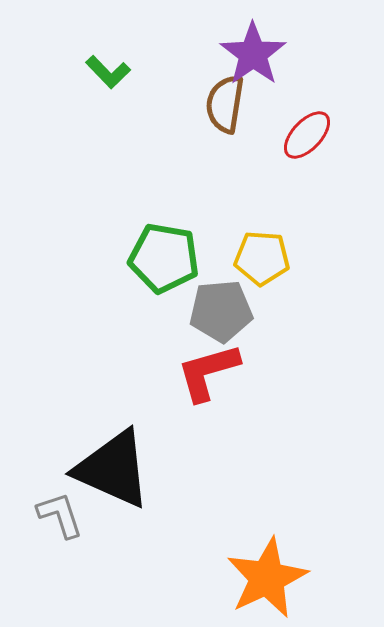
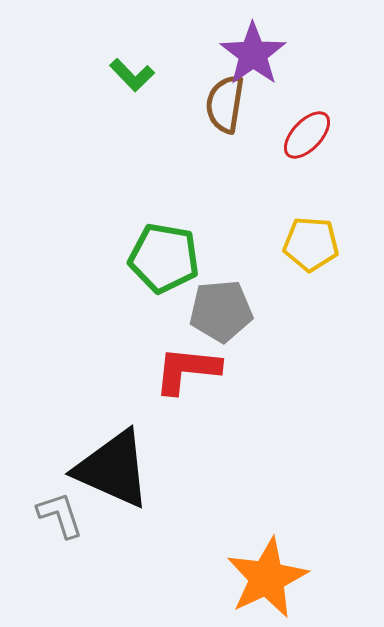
green L-shape: moved 24 px right, 3 px down
yellow pentagon: moved 49 px right, 14 px up
red L-shape: moved 21 px left, 2 px up; rotated 22 degrees clockwise
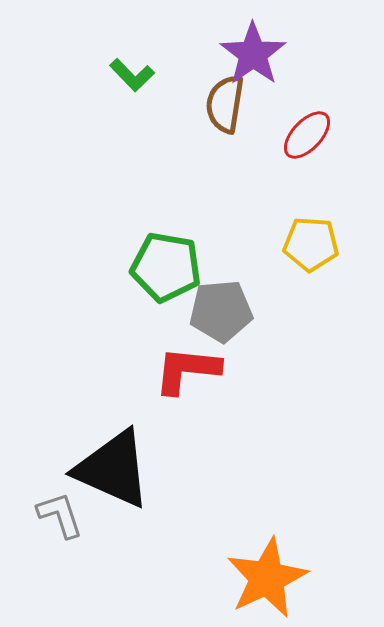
green pentagon: moved 2 px right, 9 px down
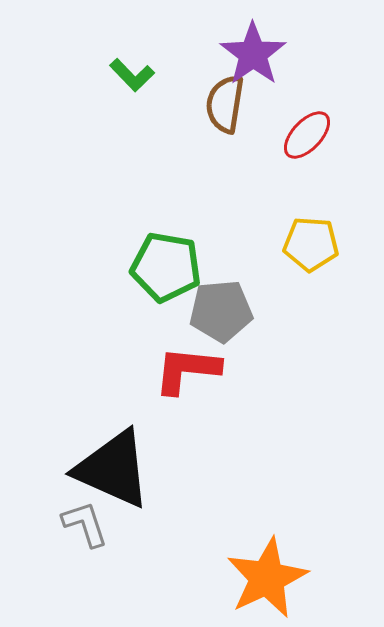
gray L-shape: moved 25 px right, 9 px down
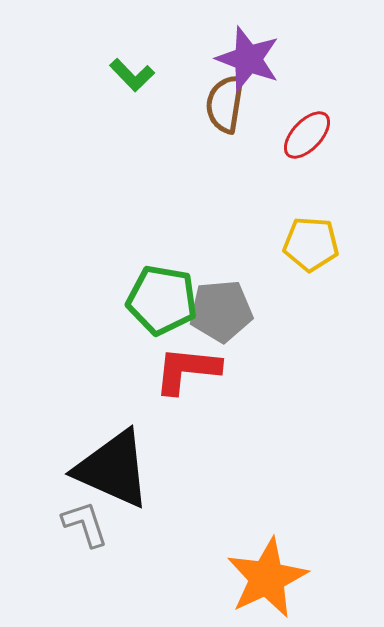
purple star: moved 5 px left, 5 px down; rotated 16 degrees counterclockwise
green pentagon: moved 4 px left, 33 px down
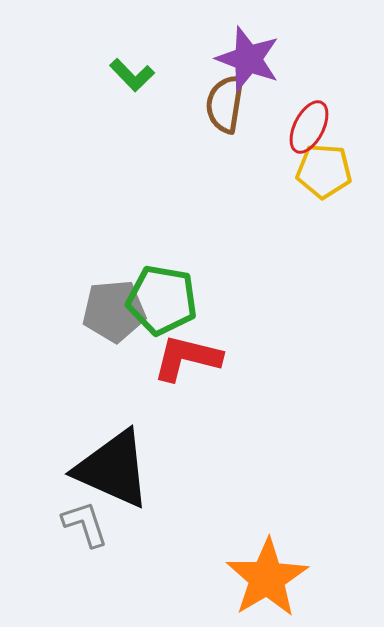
red ellipse: moved 2 px right, 8 px up; rotated 16 degrees counterclockwise
yellow pentagon: moved 13 px right, 73 px up
gray pentagon: moved 107 px left
red L-shape: moved 12 px up; rotated 8 degrees clockwise
orange star: rotated 6 degrees counterclockwise
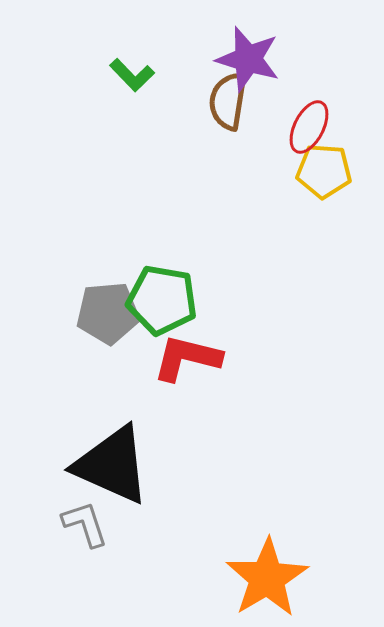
purple star: rotated 4 degrees counterclockwise
brown semicircle: moved 3 px right, 3 px up
gray pentagon: moved 6 px left, 2 px down
black triangle: moved 1 px left, 4 px up
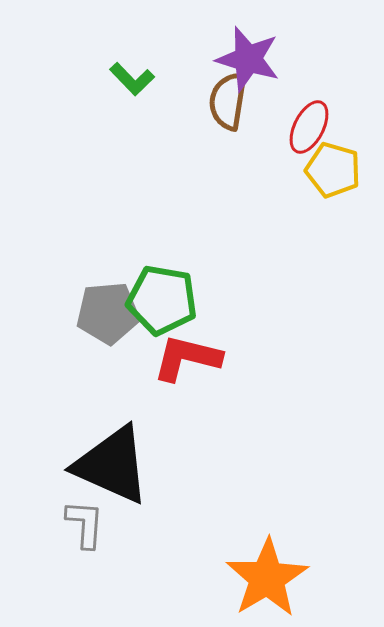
green L-shape: moved 4 px down
yellow pentagon: moved 9 px right, 1 px up; rotated 12 degrees clockwise
gray L-shape: rotated 22 degrees clockwise
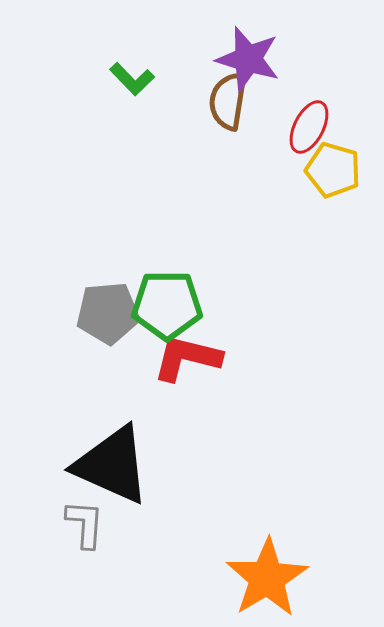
green pentagon: moved 5 px right, 5 px down; rotated 10 degrees counterclockwise
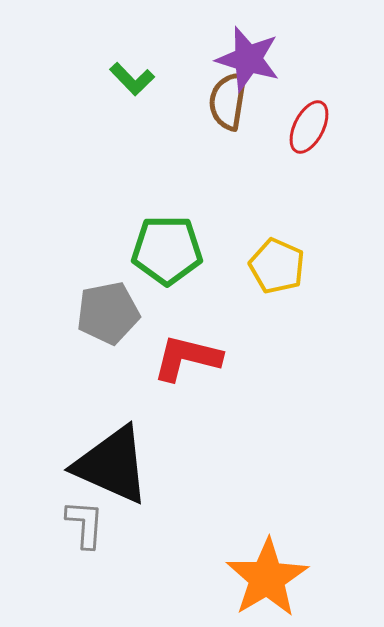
yellow pentagon: moved 56 px left, 96 px down; rotated 8 degrees clockwise
green pentagon: moved 55 px up
gray pentagon: rotated 6 degrees counterclockwise
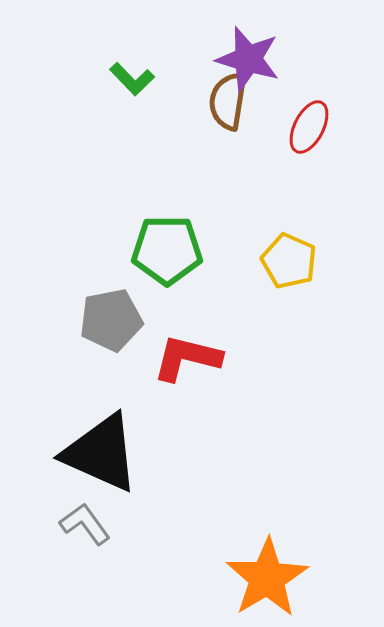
yellow pentagon: moved 12 px right, 5 px up
gray pentagon: moved 3 px right, 7 px down
black triangle: moved 11 px left, 12 px up
gray L-shape: rotated 40 degrees counterclockwise
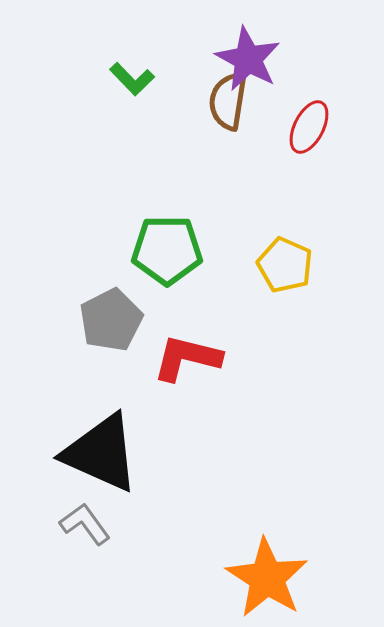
purple star: rotated 12 degrees clockwise
yellow pentagon: moved 4 px left, 4 px down
gray pentagon: rotated 16 degrees counterclockwise
orange star: rotated 8 degrees counterclockwise
